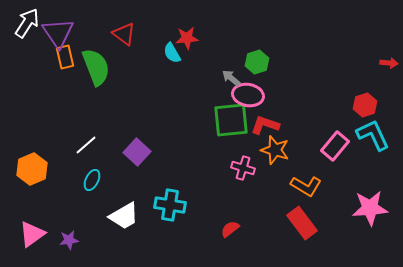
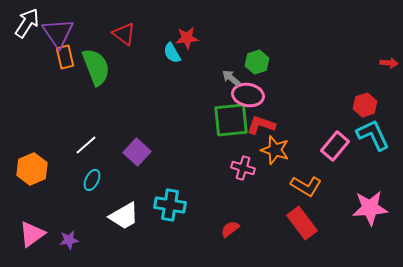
red L-shape: moved 4 px left
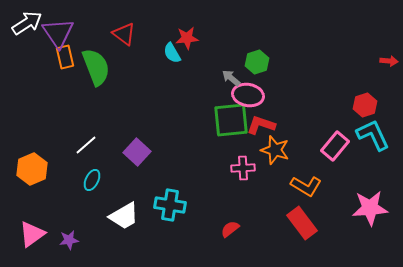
white arrow: rotated 24 degrees clockwise
red arrow: moved 2 px up
pink cross: rotated 20 degrees counterclockwise
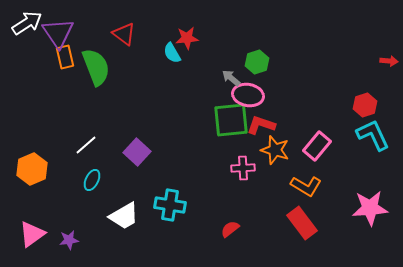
pink rectangle: moved 18 px left
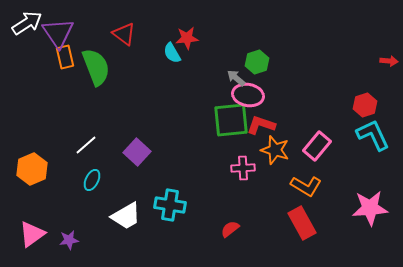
gray arrow: moved 5 px right
white trapezoid: moved 2 px right
red rectangle: rotated 8 degrees clockwise
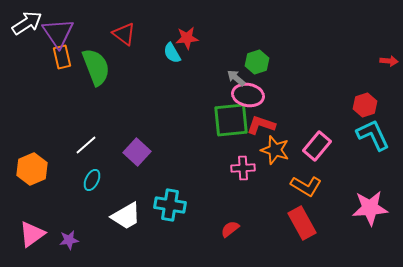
orange rectangle: moved 3 px left
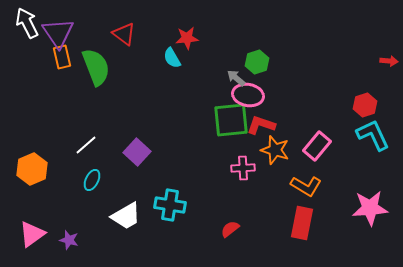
white arrow: rotated 84 degrees counterclockwise
cyan semicircle: moved 5 px down
red rectangle: rotated 40 degrees clockwise
purple star: rotated 24 degrees clockwise
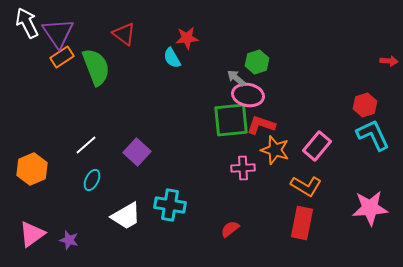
orange rectangle: rotated 70 degrees clockwise
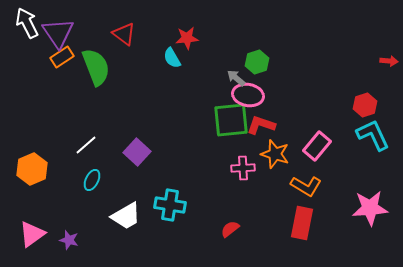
orange star: moved 4 px down
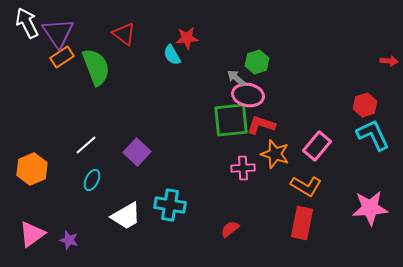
cyan semicircle: moved 3 px up
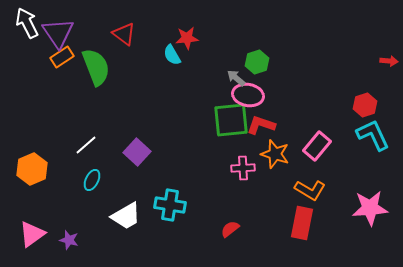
orange L-shape: moved 4 px right, 4 px down
